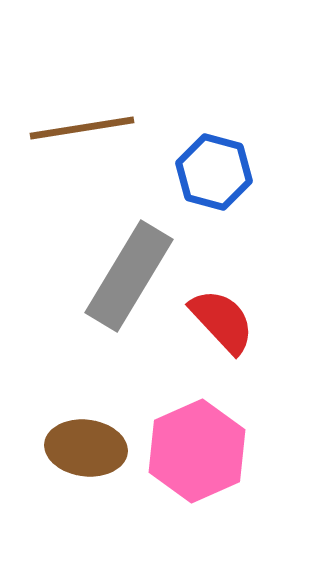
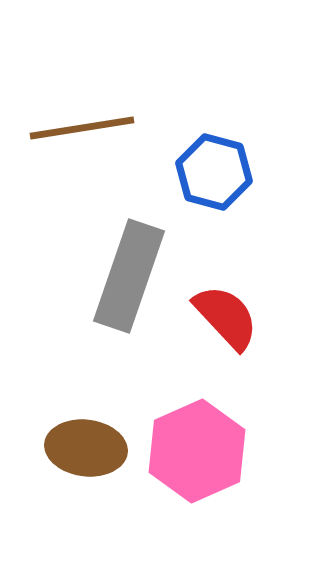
gray rectangle: rotated 12 degrees counterclockwise
red semicircle: moved 4 px right, 4 px up
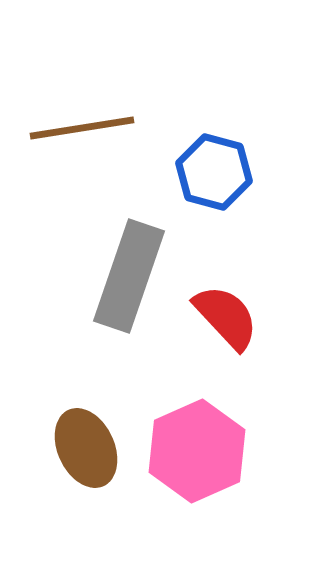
brown ellipse: rotated 58 degrees clockwise
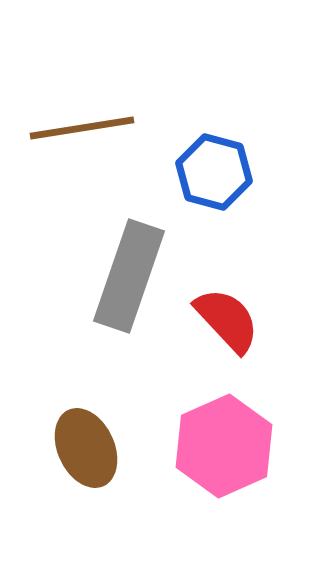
red semicircle: moved 1 px right, 3 px down
pink hexagon: moved 27 px right, 5 px up
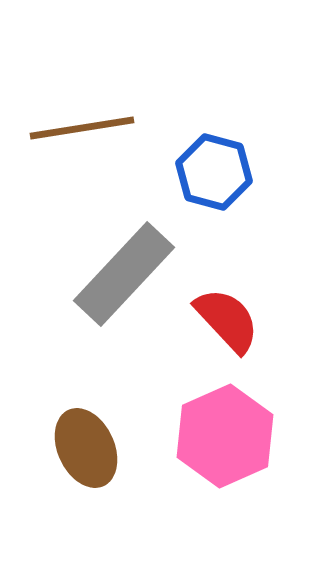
gray rectangle: moved 5 px left, 2 px up; rotated 24 degrees clockwise
pink hexagon: moved 1 px right, 10 px up
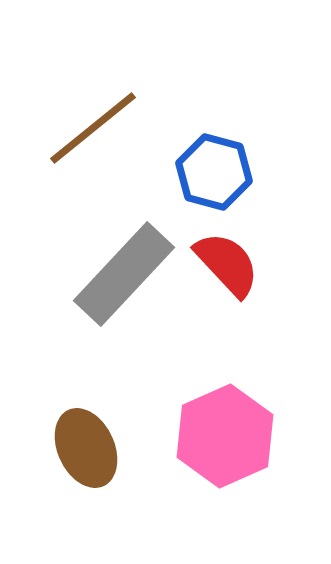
brown line: moved 11 px right; rotated 30 degrees counterclockwise
red semicircle: moved 56 px up
